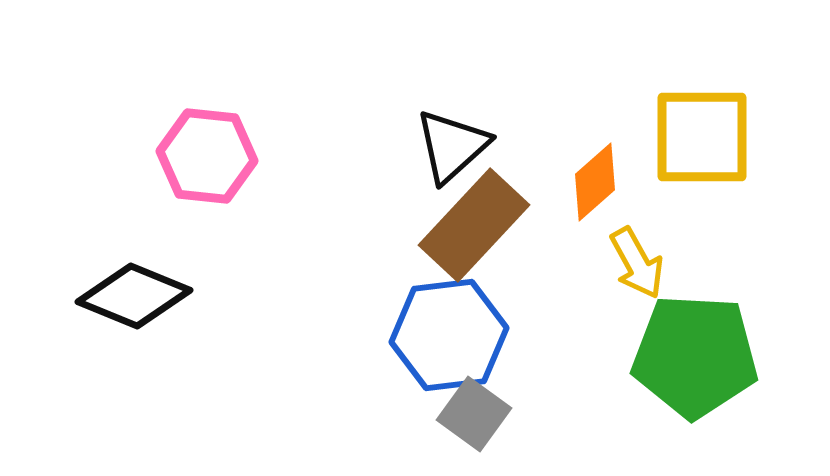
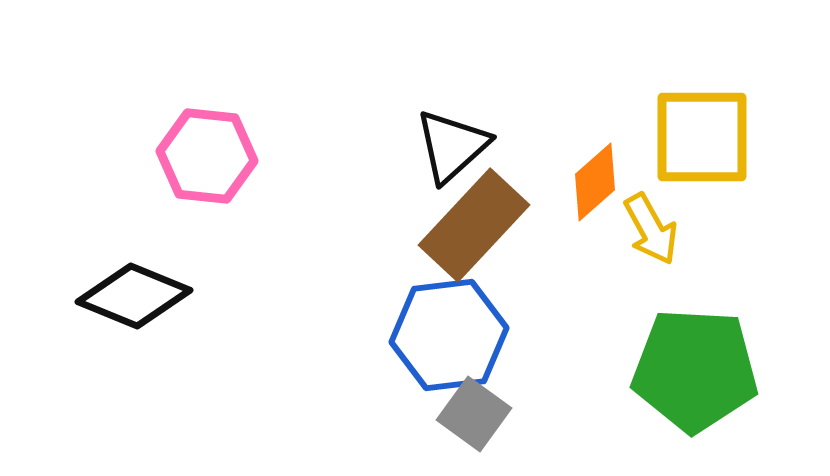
yellow arrow: moved 14 px right, 34 px up
green pentagon: moved 14 px down
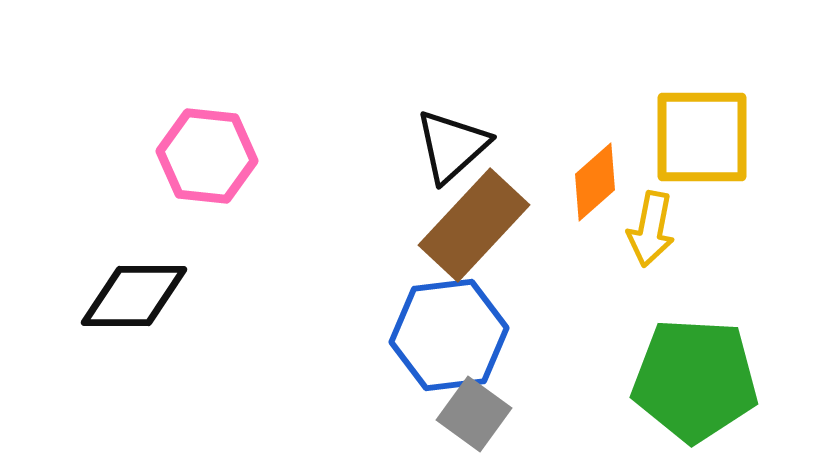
yellow arrow: rotated 40 degrees clockwise
black diamond: rotated 22 degrees counterclockwise
green pentagon: moved 10 px down
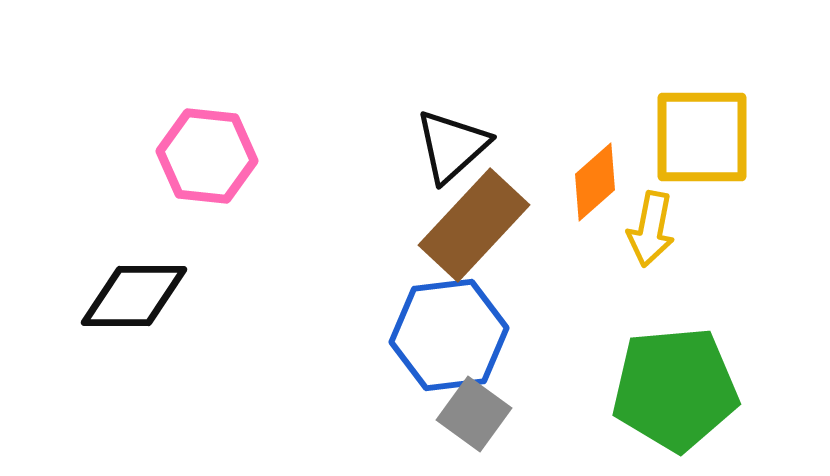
green pentagon: moved 20 px left, 9 px down; rotated 8 degrees counterclockwise
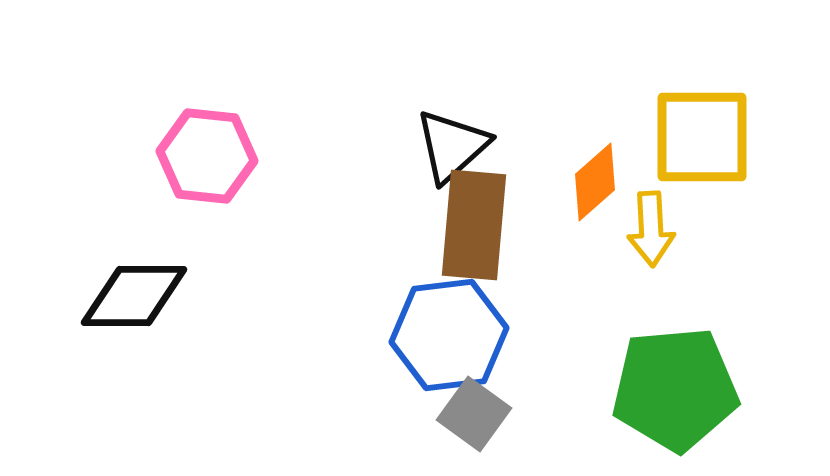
brown rectangle: rotated 38 degrees counterclockwise
yellow arrow: rotated 14 degrees counterclockwise
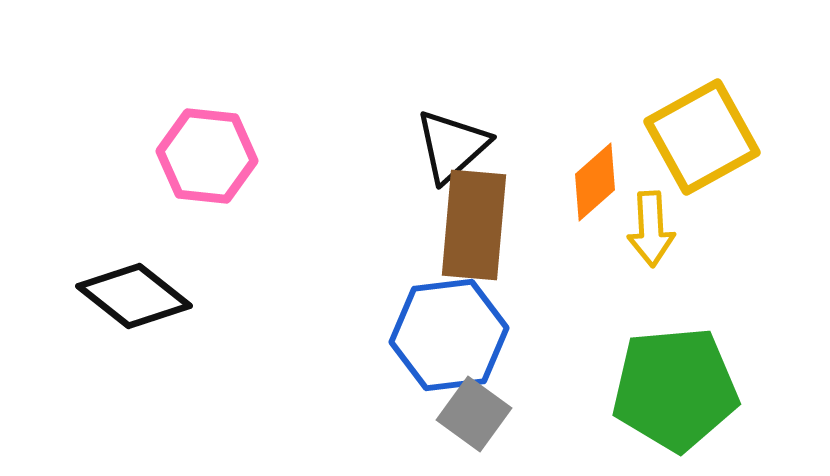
yellow square: rotated 29 degrees counterclockwise
black diamond: rotated 38 degrees clockwise
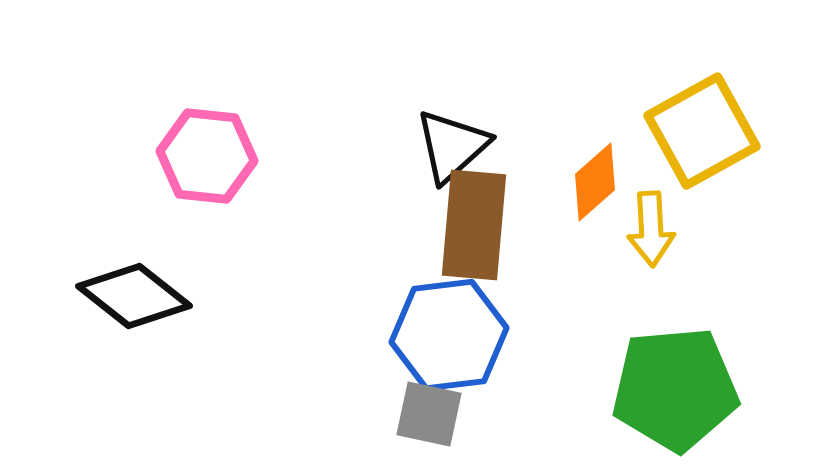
yellow square: moved 6 px up
gray square: moved 45 px left; rotated 24 degrees counterclockwise
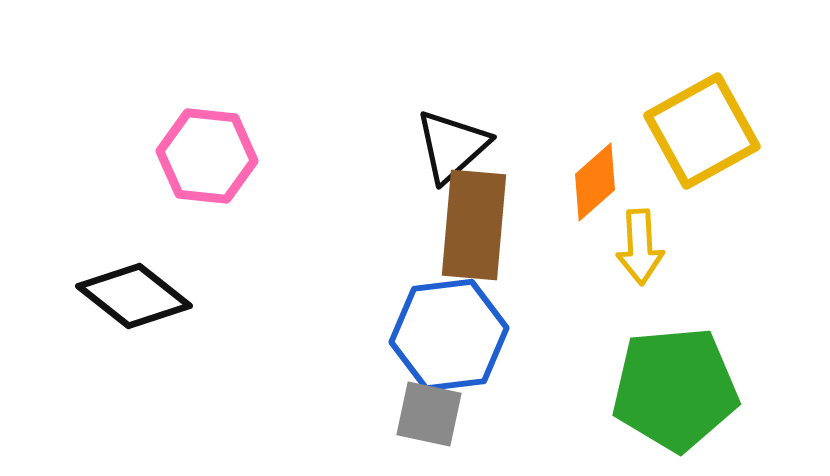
yellow arrow: moved 11 px left, 18 px down
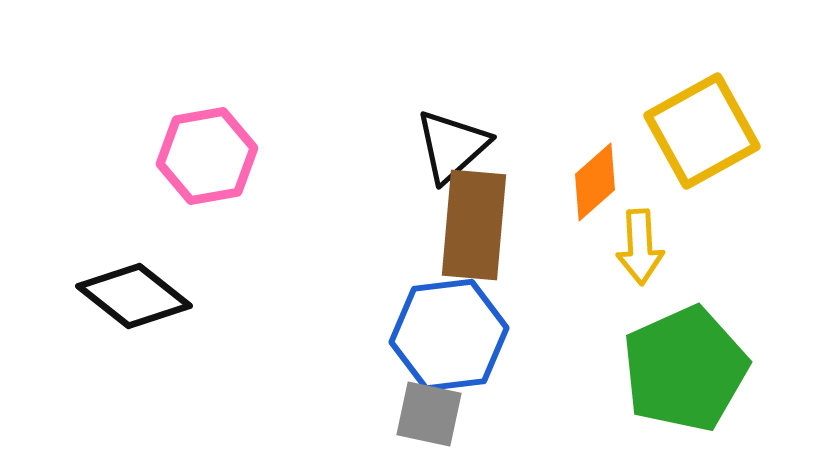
pink hexagon: rotated 16 degrees counterclockwise
green pentagon: moved 10 px right, 20 px up; rotated 19 degrees counterclockwise
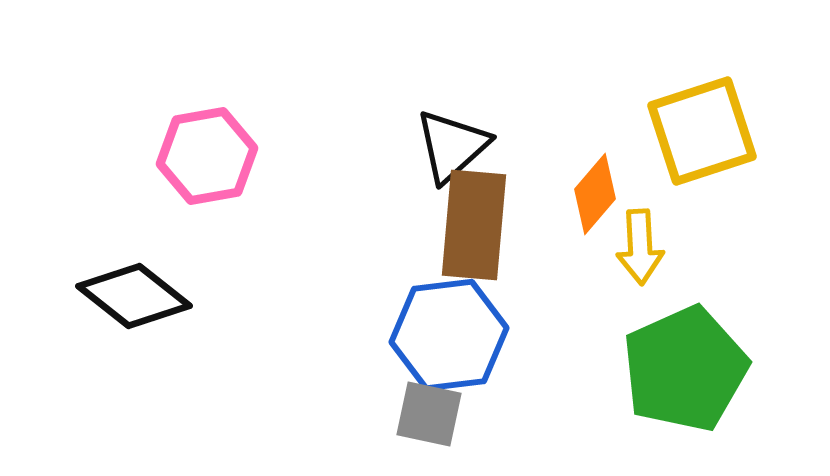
yellow square: rotated 11 degrees clockwise
orange diamond: moved 12 px down; rotated 8 degrees counterclockwise
